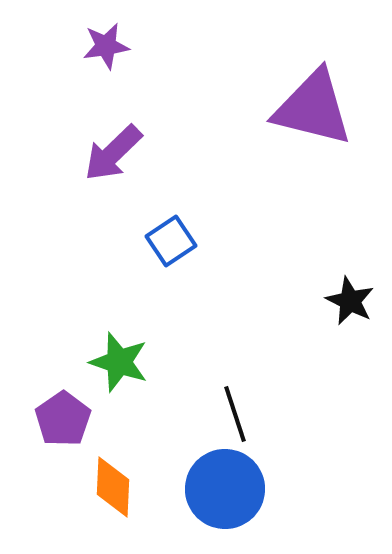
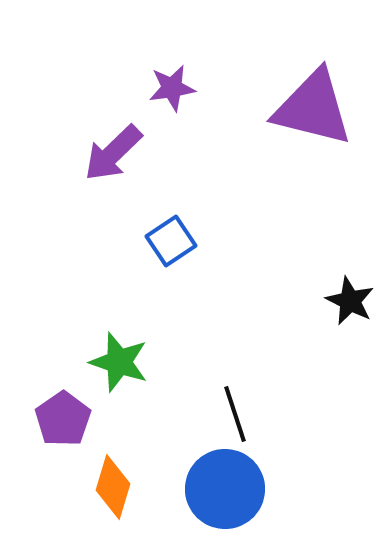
purple star: moved 66 px right, 42 px down
orange diamond: rotated 14 degrees clockwise
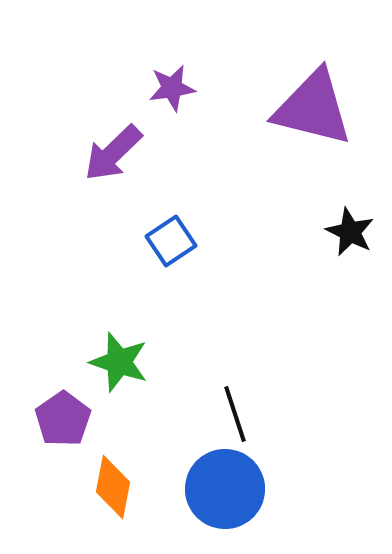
black star: moved 69 px up
orange diamond: rotated 6 degrees counterclockwise
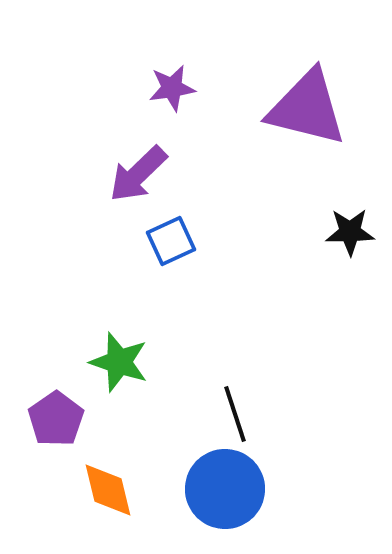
purple triangle: moved 6 px left
purple arrow: moved 25 px right, 21 px down
black star: rotated 27 degrees counterclockwise
blue square: rotated 9 degrees clockwise
purple pentagon: moved 7 px left
orange diamond: moved 5 px left, 3 px down; rotated 24 degrees counterclockwise
